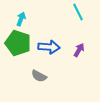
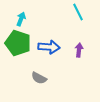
purple arrow: rotated 24 degrees counterclockwise
gray semicircle: moved 2 px down
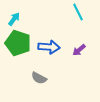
cyan arrow: moved 7 px left; rotated 16 degrees clockwise
purple arrow: rotated 136 degrees counterclockwise
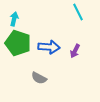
cyan arrow: rotated 24 degrees counterclockwise
purple arrow: moved 4 px left, 1 px down; rotated 24 degrees counterclockwise
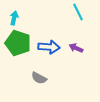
cyan arrow: moved 1 px up
purple arrow: moved 1 px right, 3 px up; rotated 88 degrees clockwise
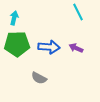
green pentagon: moved 1 px left, 1 px down; rotated 20 degrees counterclockwise
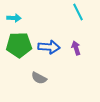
cyan arrow: rotated 80 degrees clockwise
green pentagon: moved 2 px right, 1 px down
purple arrow: rotated 48 degrees clockwise
